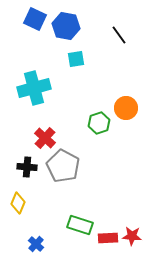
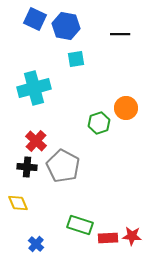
black line: moved 1 px right, 1 px up; rotated 54 degrees counterclockwise
red cross: moved 9 px left, 3 px down
yellow diamond: rotated 45 degrees counterclockwise
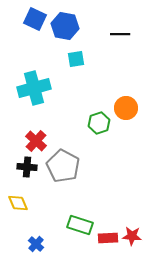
blue hexagon: moved 1 px left
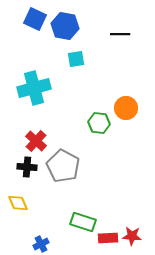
green hexagon: rotated 25 degrees clockwise
green rectangle: moved 3 px right, 3 px up
blue cross: moved 5 px right; rotated 21 degrees clockwise
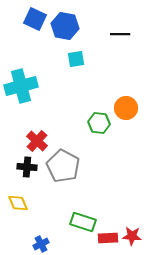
cyan cross: moved 13 px left, 2 px up
red cross: moved 1 px right
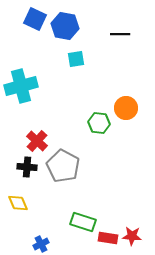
red rectangle: rotated 12 degrees clockwise
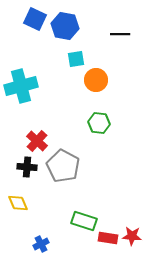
orange circle: moved 30 px left, 28 px up
green rectangle: moved 1 px right, 1 px up
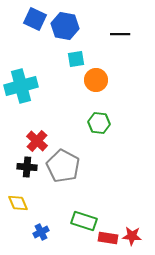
blue cross: moved 12 px up
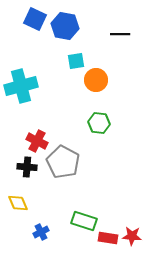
cyan square: moved 2 px down
red cross: rotated 15 degrees counterclockwise
gray pentagon: moved 4 px up
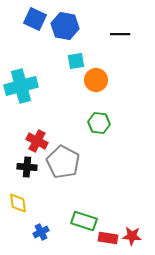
yellow diamond: rotated 15 degrees clockwise
